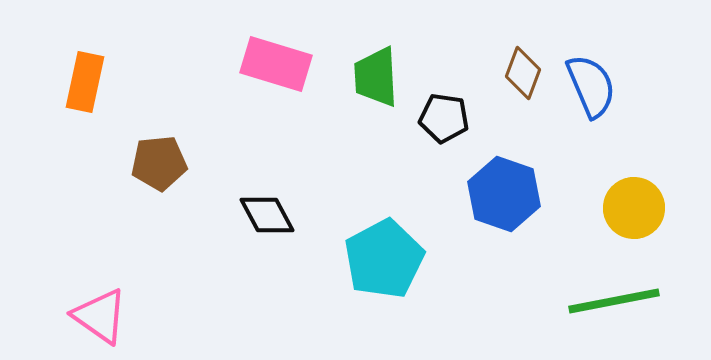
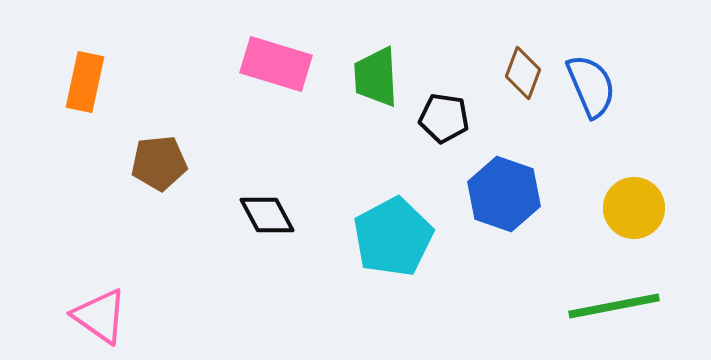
cyan pentagon: moved 9 px right, 22 px up
green line: moved 5 px down
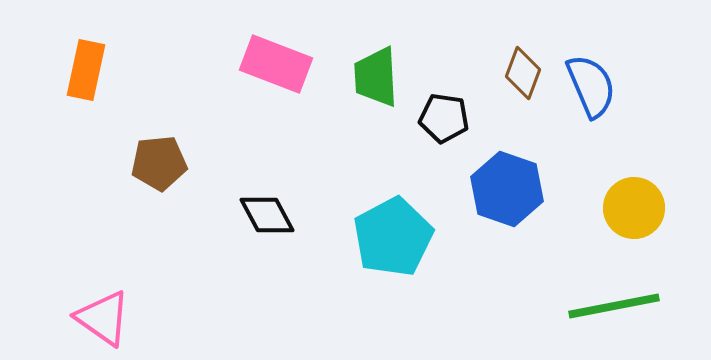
pink rectangle: rotated 4 degrees clockwise
orange rectangle: moved 1 px right, 12 px up
blue hexagon: moved 3 px right, 5 px up
pink triangle: moved 3 px right, 2 px down
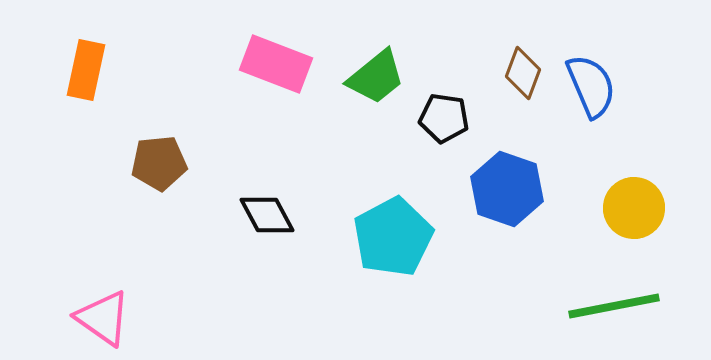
green trapezoid: rotated 126 degrees counterclockwise
